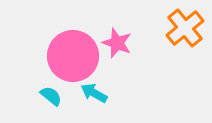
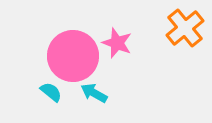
cyan semicircle: moved 4 px up
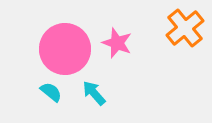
pink circle: moved 8 px left, 7 px up
cyan arrow: rotated 20 degrees clockwise
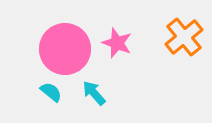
orange cross: moved 1 px left, 9 px down
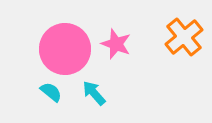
pink star: moved 1 px left, 1 px down
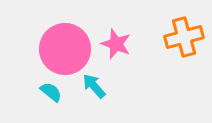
orange cross: rotated 24 degrees clockwise
cyan arrow: moved 7 px up
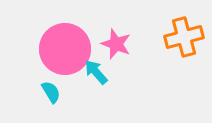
cyan arrow: moved 2 px right, 14 px up
cyan semicircle: rotated 20 degrees clockwise
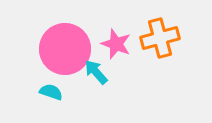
orange cross: moved 24 px left, 1 px down
cyan semicircle: rotated 40 degrees counterclockwise
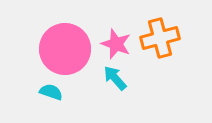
cyan arrow: moved 19 px right, 6 px down
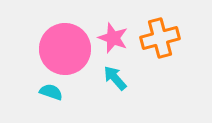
pink star: moved 3 px left, 6 px up
